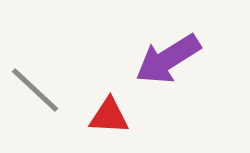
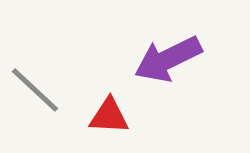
purple arrow: rotated 6 degrees clockwise
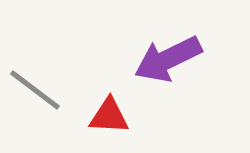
gray line: rotated 6 degrees counterclockwise
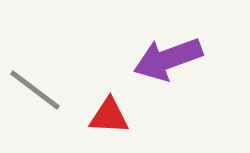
purple arrow: rotated 6 degrees clockwise
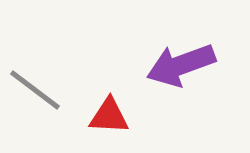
purple arrow: moved 13 px right, 6 px down
